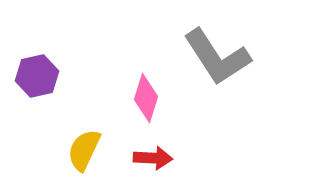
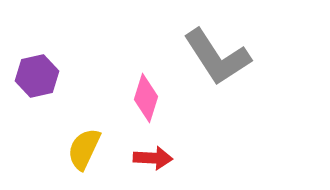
yellow semicircle: moved 1 px up
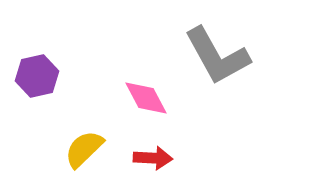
gray L-shape: moved 1 px up; rotated 4 degrees clockwise
pink diamond: rotated 45 degrees counterclockwise
yellow semicircle: rotated 21 degrees clockwise
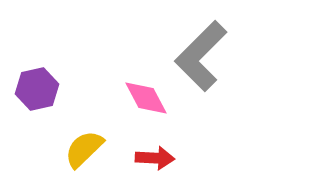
gray L-shape: moved 16 px left; rotated 74 degrees clockwise
purple hexagon: moved 13 px down
red arrow: moved 2 px right
